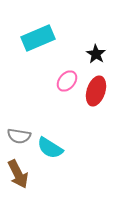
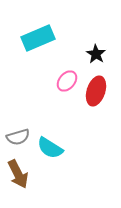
gray semicircle: moved 1 px left, 1 px down; rotated 25 degrees counterclockwise
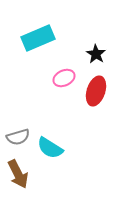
pink ellipse: moved 3 px left, 3 px up; rotated 25 degrees clockwise
